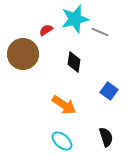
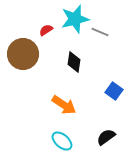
blue square: moved 5 px right
black semicircle: rotated 108 degrees counterclockwise
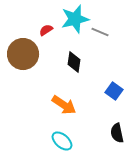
black semicircle: moved 11 px right, 4 px up; rotated 66 degrees counterclockwise
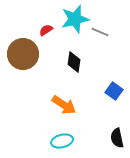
black semicircle: moved 5 px down
cyan ellipse: rotated 55 degrees counterclockwise
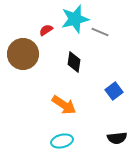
blue square: rotated 18 degrees clockwise
black semicircle: rotated 84 degrees counterclockwise
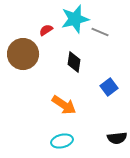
blue square: moved 5 px left, 4 px up
